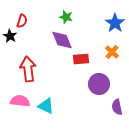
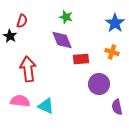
orange cross: rotated 24 degrees counterclockwise
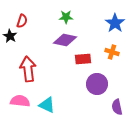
green star: rotated 16 degrees counterclockwise
purple diamond: moved 3 px right; rotated 55 degrees counterclockwise
red rectangle: moved 2 px right
purple circle: moved 2 px left
cyan triangle: moved 1 px right, 1 px up
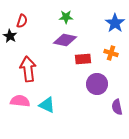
orange cross: moved 1 px left, 1 px down
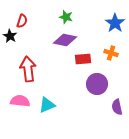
green star: rotated 16 degrees clockwise
cyan triangle: rotated 48 degrees counterclockwise
